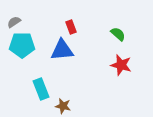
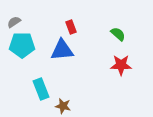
red star: rotated 15 degrees counterclockwise
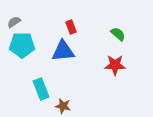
blue triangle: moved 1 px right, 1 px down
red star: moved 6 px left
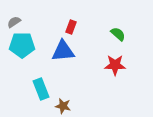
red rectangle: rotated 40 degrees clockwise
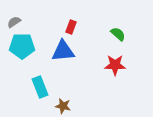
cyan pentagon: moved 1 px down
cyan rectangle: moved 1 px left, 2 px up
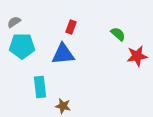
blue triangle: moved 3 px down
red star: moved 22 px right, 9 px up; rotated 10 degrees counterclockwise
cyan rectangle: rotated 15 degrees clockwise
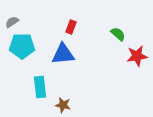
gray semicircle: moved 2 px left
brown star: moved 1 px up
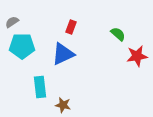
blue triangle: rotated 20 degrees counterclockwise
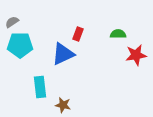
red rectangle: moved 7 px right, 7 px down
green semicircle: rotated 42 degrees counterclockwise
cyan pentagon: moved 2 px left, 1 px up
red star: moved 1 px left, 1 px up
